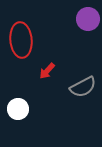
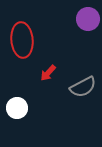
red ellipse: moved 1 px right
red arrow: moved 1 px right, 2 px down
white circle: moved 1 px left, 1 px up
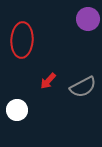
red ellipse: rotated 8 degrees clockwise
red arrow: moved 8 px down
white circle: moved 2 px down
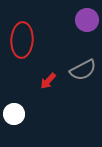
purple circle: moved 1 px left, 1 px down
gray semicircle: moved 17 px up
white circle: moved 3 px left, 4 px down
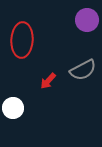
white circle: moved 1 px left, 6 px up
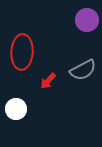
red ellipse: moved 12 px down
white circle: moved 3 px right, 1 px down
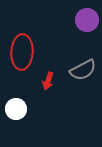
red arrow: rotated 24 degrees counterclockwise
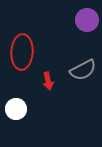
red arrow: rotated 30 degrees counterclockwise
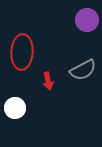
white circle: moved 1 px left, 1 px up
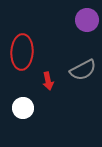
white circle: moved 8 px right
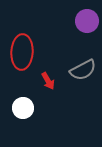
purple circle: moved 1 px down
red arrow: rotated 18 degrees counterclockwise
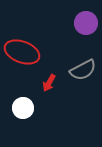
purple circle: moved 1 px left, 2 px down
red ellipse: rotated 72 degrees counterclockwise
red arrow: moved 1 px right, 2 px down; rotated 60 degrees clockwise
